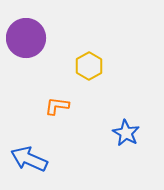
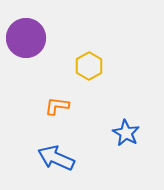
blue arrow: moved 27 px right, 1 px up
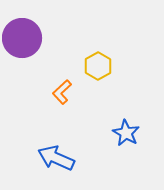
purple circle: moved 4 px left
yellow hexagon: moved 9 px right
orange L-shape: moved 5 px right, 14 px up; rotated 50 degrees counterclockwise
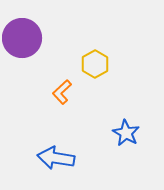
yellow hexagon: moved 3 px left, 2 px up
blue arrow: rotated 15 degrees counterclockwise
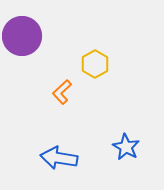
purple circle: moved 2 px up
blue star: moved 14 px down
blue arrow: moved 3 px right
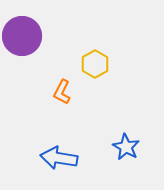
orange L-shape: rotated 20 degrees counterclockwise
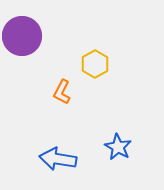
blue star: moved 8 px left
blue arrow: moved 1 px left, 1 px down
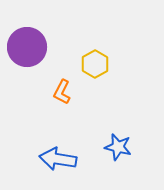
purple circle: moved 5 px right, 11 px down
blue star: rotated 16 degrees counterclockwise
